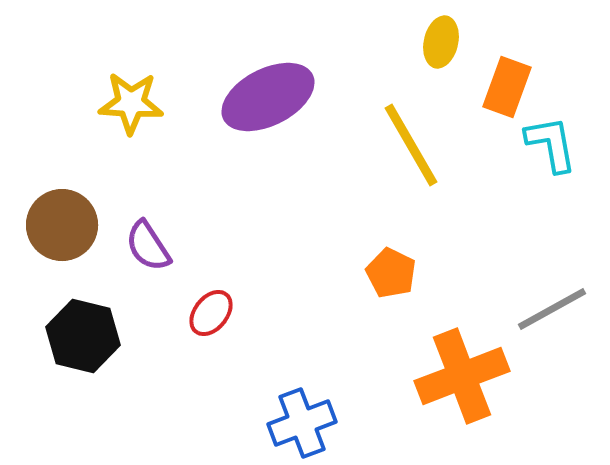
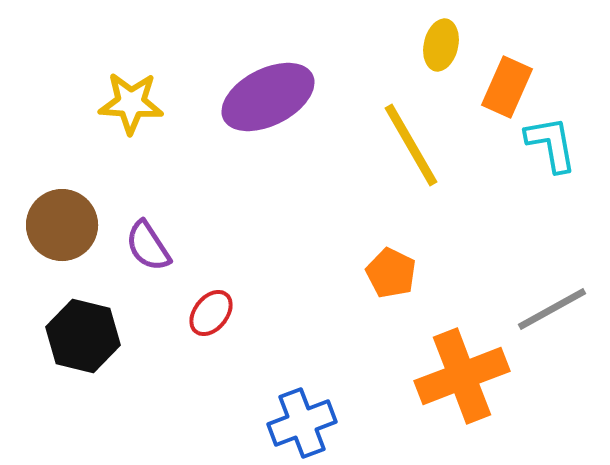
yellow ellipse: moved 3 px down
orange rectangle: rotated 4 degrees clockwise
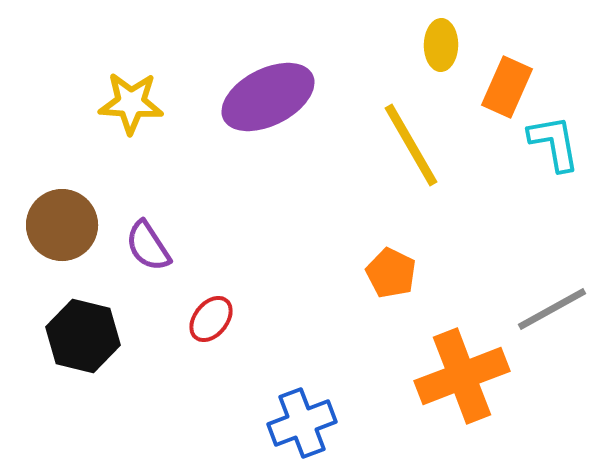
yellow ellipse: rotated 12 degrees counterclockwise
cyan L-shape: moved 3 px right, 1 px up
red ellipse: moved 6 px down
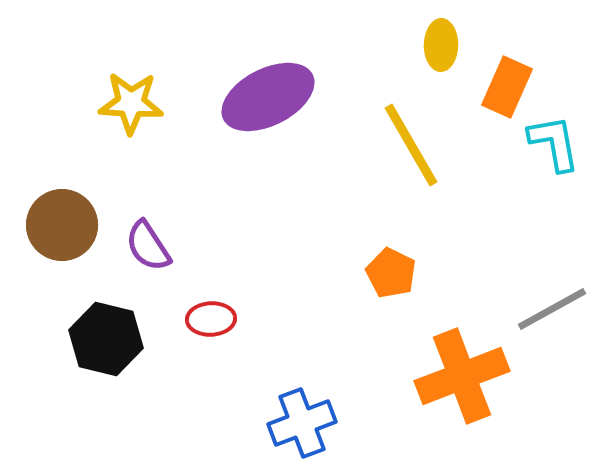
red ellipse: rotated 48 degrees clockwise
black hexagon: moved 23 px right, 3 px down
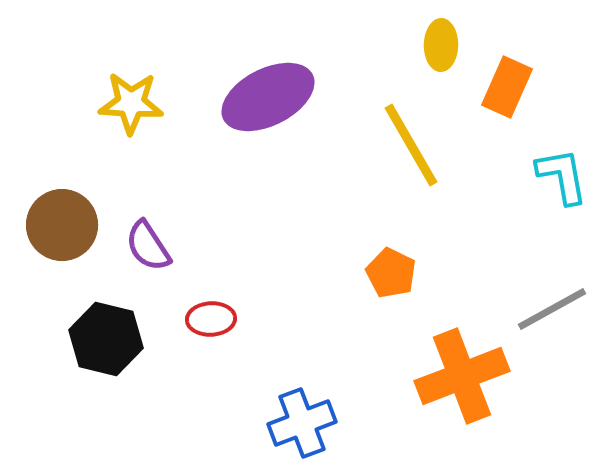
cyan L-shape: moved 8 px right, 33 px down
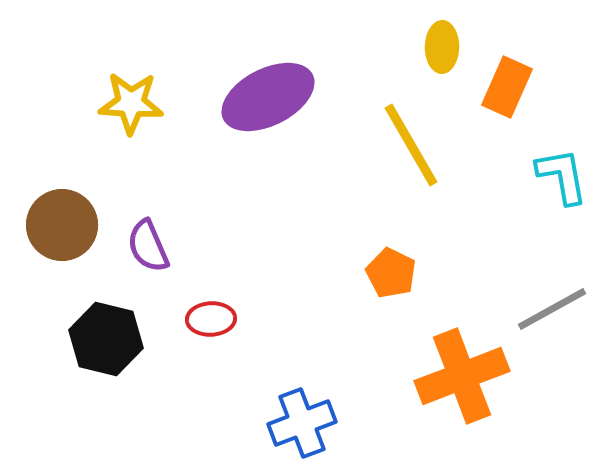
yellow ellipse: moved 1 px right, 2 px down
purple semicircle: rotated 10 degrees clockwise
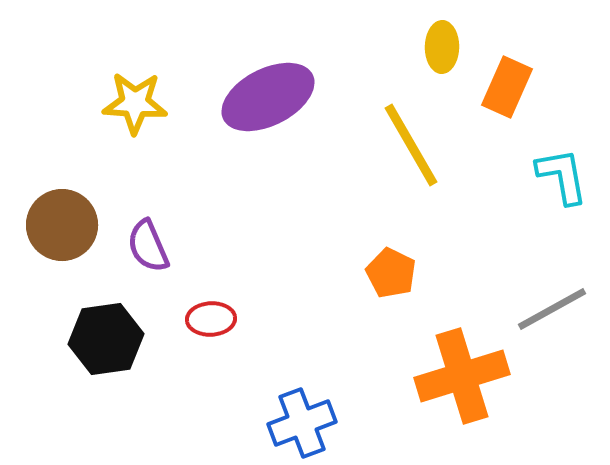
yellow star: moved 4 px right
black hexagon: rotated 22 degrees counterclockwise
orange cross: rotated 4 degrees clockwise
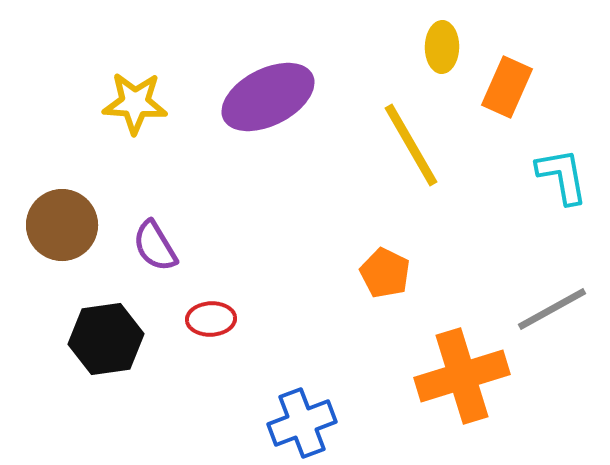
purple semicircle: moved 7 px right; rotated 8 degrees counterclockwise
orange pentagon: moved 6 px left
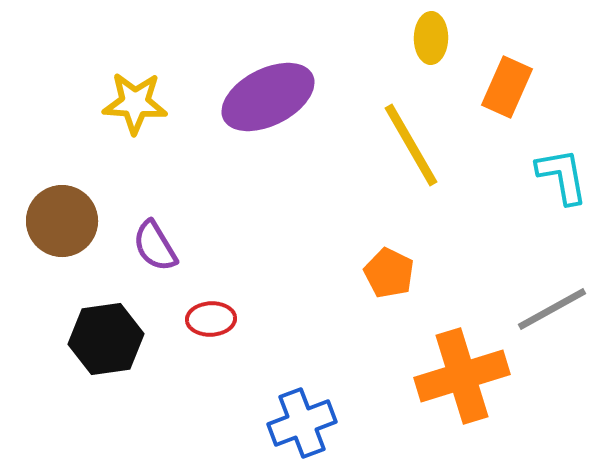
yellow ellipse: moved 11 px left, 9 px up
brown circle: moved 4 px up
orange pentagon: moved 4 px right
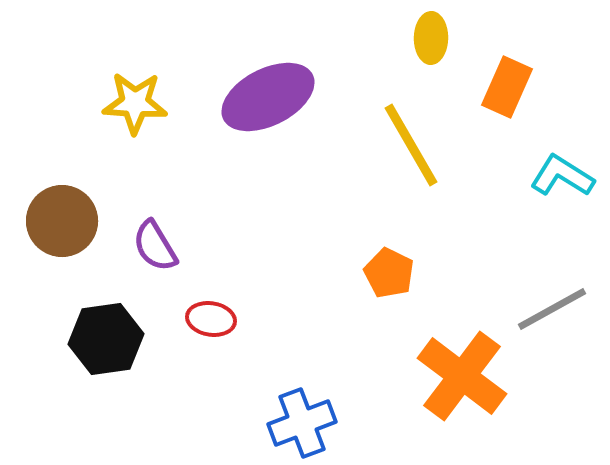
cyan L-shape: rotated 48 degrees counterclockwise
red ellipse: rotated 12 degrees clockwise
orange cross: rotated 36 degrees counterclockwise
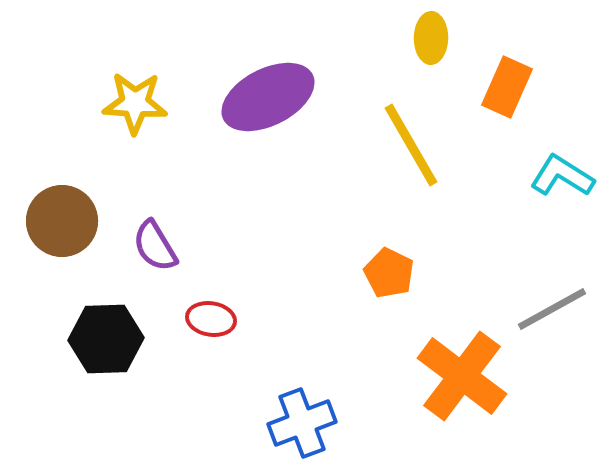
black hexagon: rotated 6 degrees clockwise
